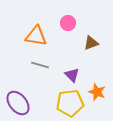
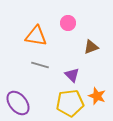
brown triangle: moved 4 px down
orange star: moved 4 px down
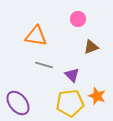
pink circle: moved 10 px right, 4 px up
gray line: moved 4 px right
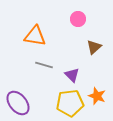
orange triangle: moved 1 px left
brown triangle: moved 3 px right; rotated 21 degrees counterclockwise
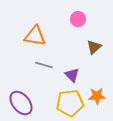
orange star: rotated 24 degrees counterclockwise
purple ellipse: moved 3 px right
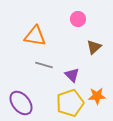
yellow pentagon: rotated 12 degrees counterclockwise
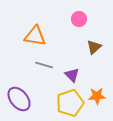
pink circle: moved 1 px right
purple ellipse: moved 2 px left, 4 px up
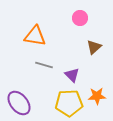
pink circle: moved 1 px right, 1 px up
purple ellipse: moved 4 px down
yellow pentagon: moved 1 px left; rotated 16 degrees clockwise
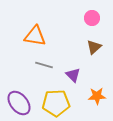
pink circle: moved 12 px right
purple triangle: moved 1 px right
yellow pentagon: moved 13 px left
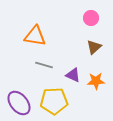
pink circle: moved 1 px left
purple triangle: rotated 21 degrees counterclockwise
orange star: moved 1 px left, 15 px up
yellow pentagon: moved 2 px left, 2 px up
